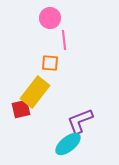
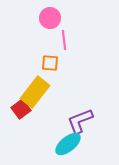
red square: rotated 24 degrees counterclockwise
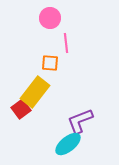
pink line: moved 2 px right, 3 px down
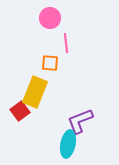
yellow rectangle: rotated 16 degrees counterclockwise
red square: moved 1 px left, 2 px down
cyan ellipse: rotated 40 degrees counterclockwise
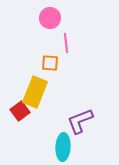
cyan ellipse: moved 5 px left, 3 px down; rotated 8 degrees counterclockwise
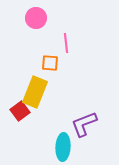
pink circle: moved 14 px left
purple L-shape: moved 4 px right, 3 px down
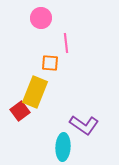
pink circle: moved 5 px right
purple L-shape: moved 1 px down; rotated 124 degrees counterclockwise
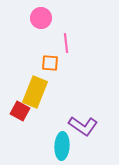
red square: rotated 24 degrees counterclockwise
purple L-shape: moved 1 px left, 1 px down
cyan ellipse: moved 1 px left, 1 px up
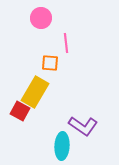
yellow rectangle: rotated 8 degrees clockwise
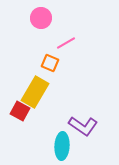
pink line: rotated 66 degrees clockwise
orange square: rotated 18 degrees clockwise
